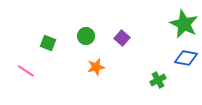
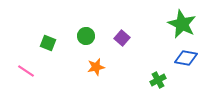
green star: moved 2 px left
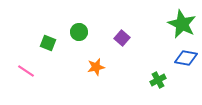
green circle: moved 7 px left, 4 px up
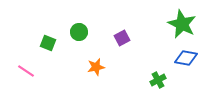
purple square: rotated 21 degrees clockwise
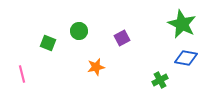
green circle: moved 1 px up
pink line: moved 4 px left, 3 px down; rotated 42 degrees clockwise
green cross: moved 2 px right
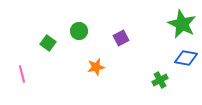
purple square: moved 1 px left
green square: rotated 14 degrees clockwise
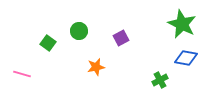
pink line: rotated 60 degrees counterclockwise
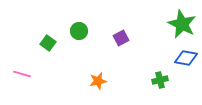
orange star: moved 2 px right, 14 px down
green cross: rotated 14 degrees clockwise
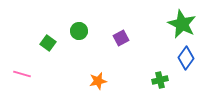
blue diamond: rotated 65 degrees counterclockwise
